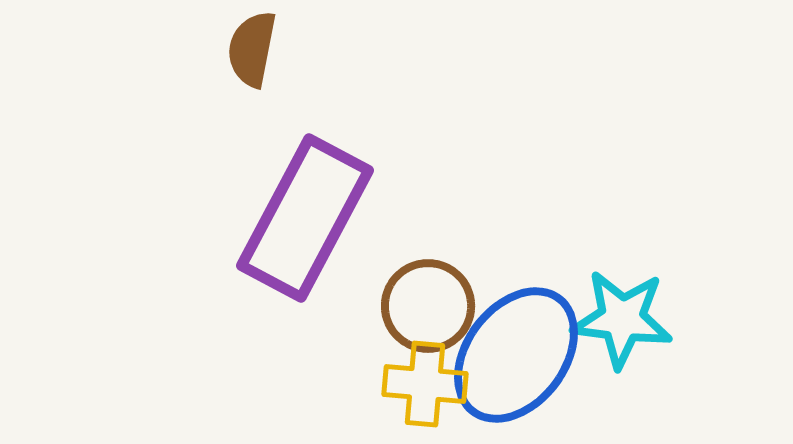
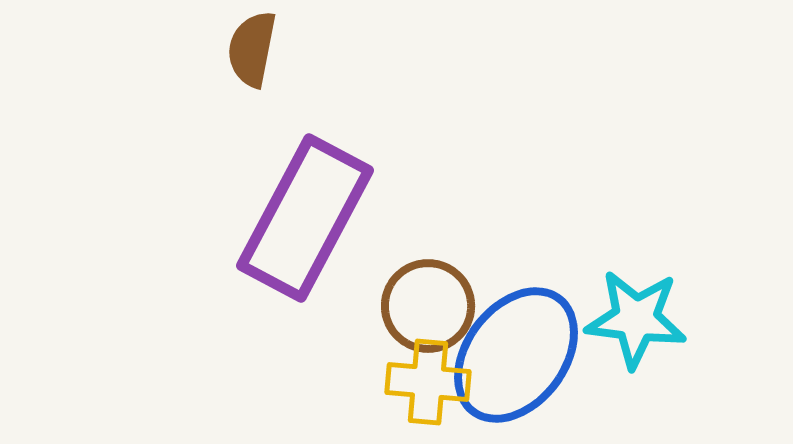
cyan star: moved 14 px right
yellow cross: moved 3 px right, 2 px up
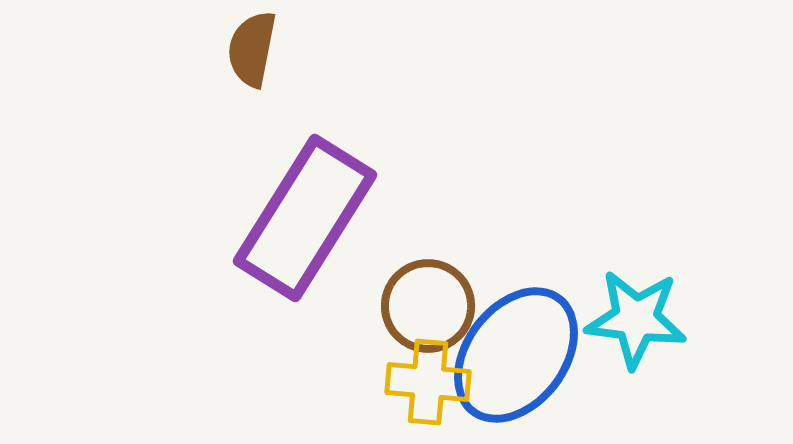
purple rectangle: rotated 4 degrees clockwise
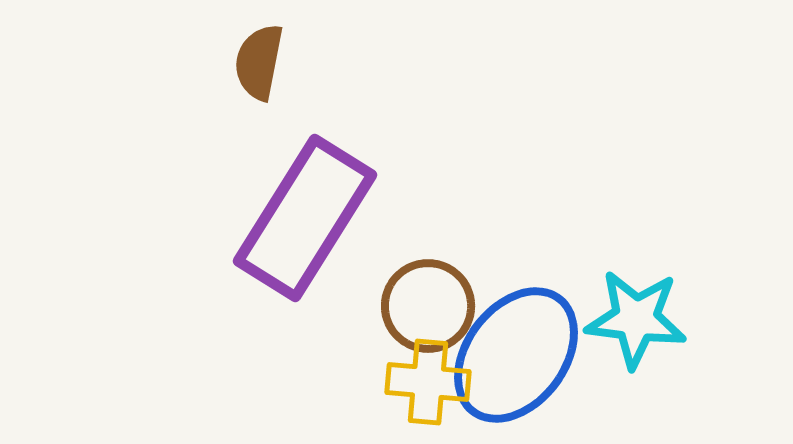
brown semicircle: moved 7 px right, 13 px down
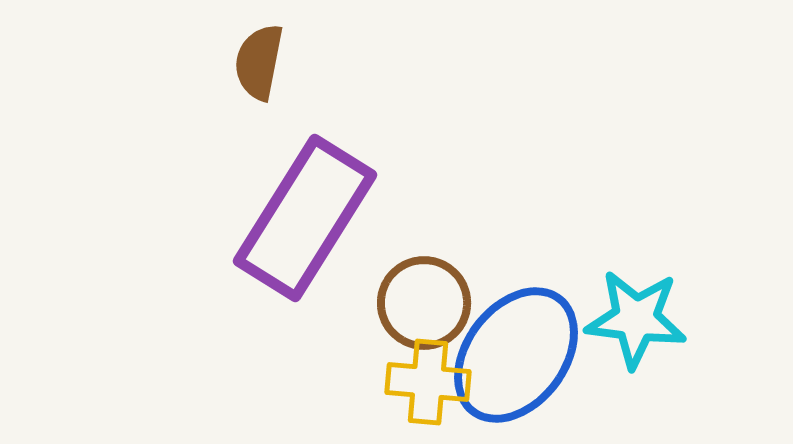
brown circle: moved 4 px left, 3 px up
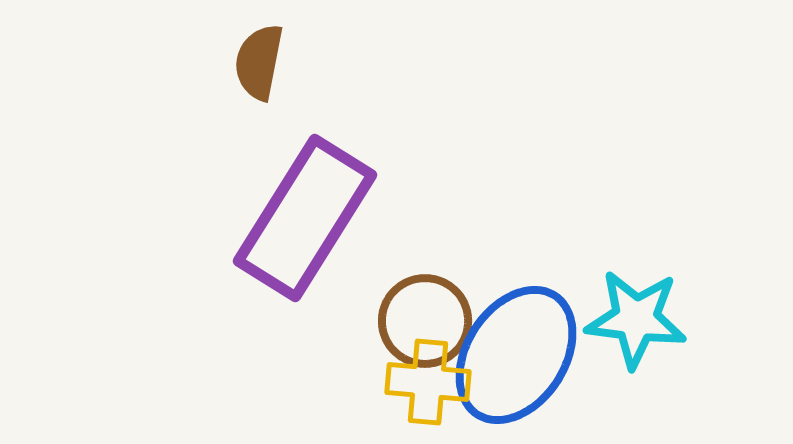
brown circle: moved 1 px right, 18 px down
blue ellipse: rotated 4 degrees counterclockwise
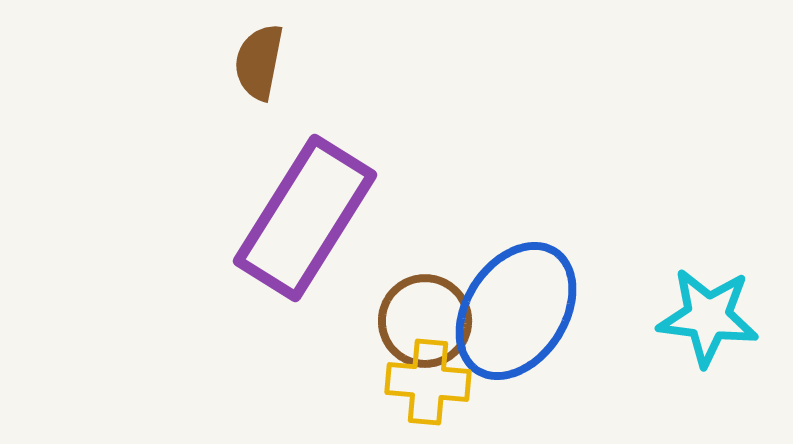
cyan star: moved 72 px right, 2 px up
blue ellipse: moved 44 px up
